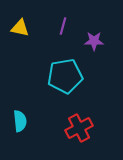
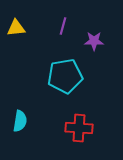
yellow triangle: moved 4 px left; rotated 18 degrees counterclockwise
cyan semicircle: rotated 15 degrees clockwise
red cross: rotated 32 degrees clockwise
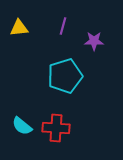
yellow triangle: moved 3 px right
cyan pentagon: rotated 8 degrees counterclockwise
cyan semicircle: moved 2 px right, 5 px down; rotated 120 degrees clockwise
red cross: moved 23 px left
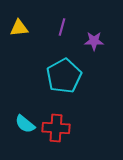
purple line: moved 1 px left, 1 px down
cyan pentagon: moved 1 px left; rotated 12 degrees counterclockwise
cyan semicircle: moved 3 px right, 2 px up
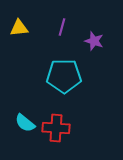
purple star: rotated 18 degrees clockwise
cyan pentagon: rotated 28 degrees clockwise
cyan semicircle: moved 1 px up
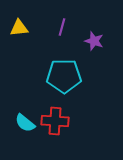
red cross: moved 1 px left, 7 px up
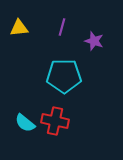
red cross: rotated 8 degrees clockwise
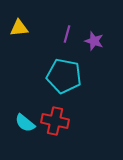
purple line: moved 5 px right, 7 px down
cyan pentagon: rotated 12 degrees clockwise
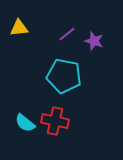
purple line: rotated 36 degrees clockwise
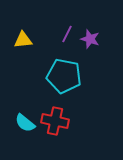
yellow triangle: moved 4 px right, 12 px down
purple line: rotated 24 degrees counterclockwise
purple star: moved 4 px left, 2 px up
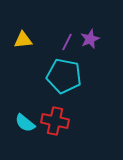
purple line: moved 8 px down
purple star: rotated 30 degrees clockwise
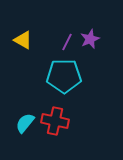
yellow triangle: rotated 36 degrees clockwise
cyan pentagon: rotated 12 degrees counterclockwise
cyan semicircle: rotated 90 degrees clockwise
